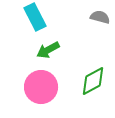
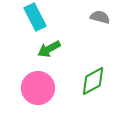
green arrow: moved 1 px right, 1 px up
pink circle: moved 3 px left, 1 px down
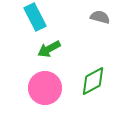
pink circle: moved 7 px right
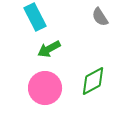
gray semicircle: rotated 138 degrees counterclockwise
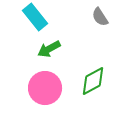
cyan rectangle: rotated 12 degrees counterclockwise
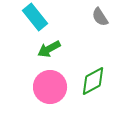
pink circle: moved 5 px right, 1 px up
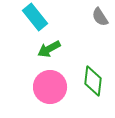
green diamond: rotated 56 degrees counterclockwise
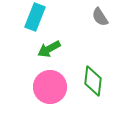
cyan rectangle: rotated 60 degrees clockwise
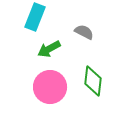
gray semicircle: moved 16 px left, 15 px down; rotated 150 degrees clockwise
